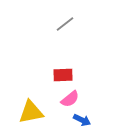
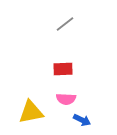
red rectangle: moved 6 px up
pink semicircle: moved 4 px left; rotated 42 degrees clockwise
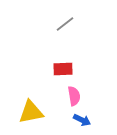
pink semicircle: moved 8 px right, 3 px up; rotated 102 degrees counterclockwise
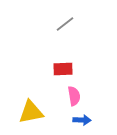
blue arrow: rotated 24 degrees counterclockwise
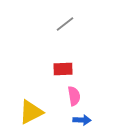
yellow triangle: rotated 16 degrees counterclockwise
